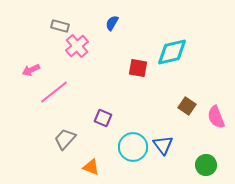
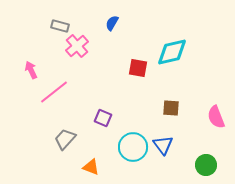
pink arrow: rotated 90 degrees clockwise
brown square: moved 16 px left, 2 px down; rotated 30 degrees counterclockwise
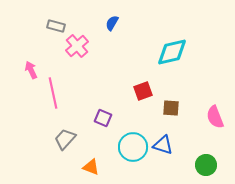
gray rectangle: moved 4 px left
red square: moved 5 px right, 23 px down; rotated 30 degrees counterclockwise
pink line: moved 1 px left, 1 px down; rotated 64 degrees counterclockwise
pink semicircle: moved 1 px left
blue triangle: rotated 35 degrees counterclockwise
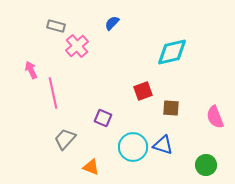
blue semicircle: rotated 14 degrees clockwise
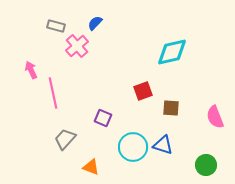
blue semicircle: moved 17 px left
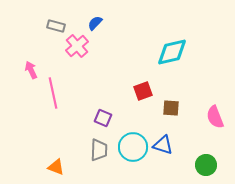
gray trapezoid: moved 34 px right, 11 px down; rotated 140 degrees clockwise
orange triangle: moved 35 px left
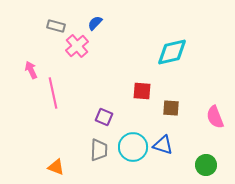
red square: moved 1 px left; rotated 24 degrees clockwise
purple square: moved 1 px right, 1 px up
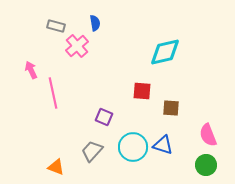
blue semicircle: rotated 126 degrees clockwise
cyan diamond: moved 7 px left
pink semicircle: moved 7 px left, 18 px down
gray trapezoid: moved 7 px left, 1 px down; rotated 140 degrees counterclockwise
